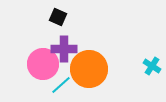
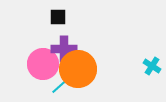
black square: rotated 24 degrees counterclockwise
orange circle: moved 11 px left
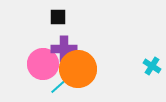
cyan line: moved 1 px left
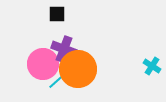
black square: moved 1 px left, 3 px up
purple cross: rotated 20 degrees clockwise
cyan line: moved 2 px left, 5 px up
